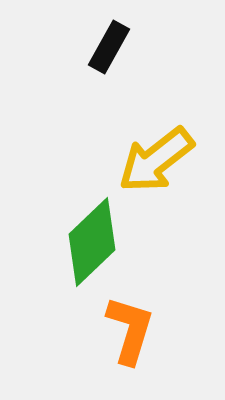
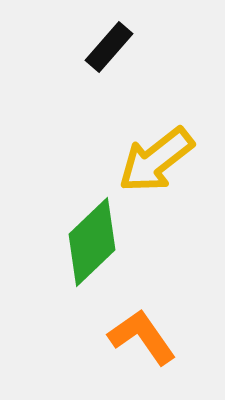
black rectangle: rotated 12 degrees clockwise
orange L-shape: moved 12 px right, 7 px down; rotated 52 degrees counterclockwise
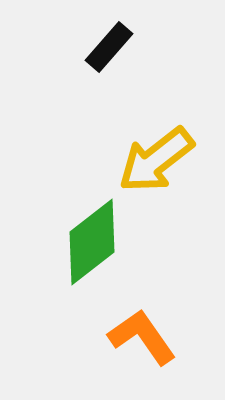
green diamond: rotated 6 degrees clockwise
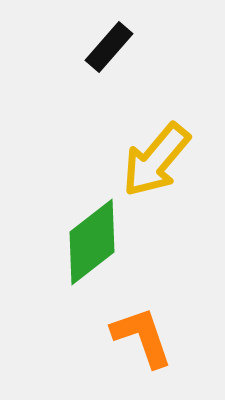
yellow arrow: rotated 12 degrees counterclockwise
orange L-shape: rotated 16 degrees clockwise
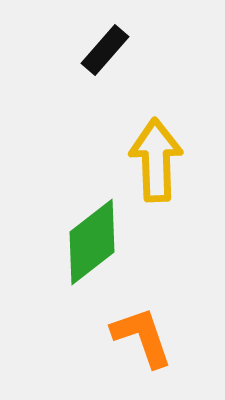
black rectangle: moved 4 px left, 3 px down
yellow arrow: rotated 138 degrees clockwise
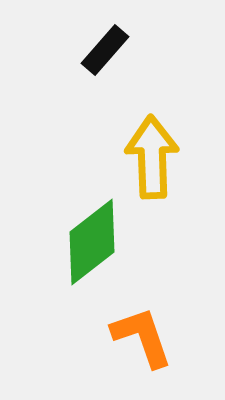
yellow arrow: moved 4 px left, 3 px up
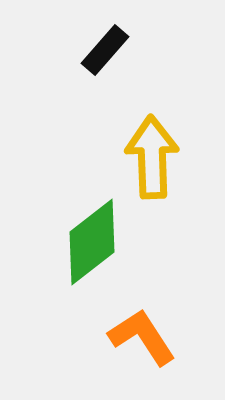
orange L-shape: rotated 14 degrees counterclockwise
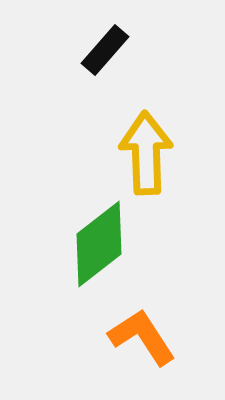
yellow arrow: moved 6 px left, 4 px up
green diamond: moved 7 px right, 2 px down
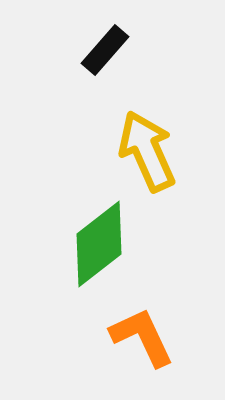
yellow arrow: moved 1 px right, 2 px up; rotated 22 degrees counterclockwise
orange L-shape: rotated 8 degrees clockwise
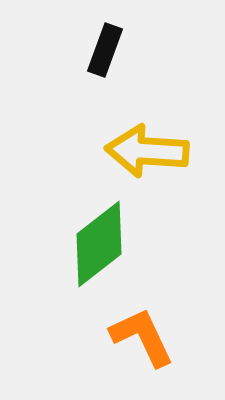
black rectangle: rotated 21 degrees counterclockwise
yellow arrow: rotated 62 degrees counterclockwise
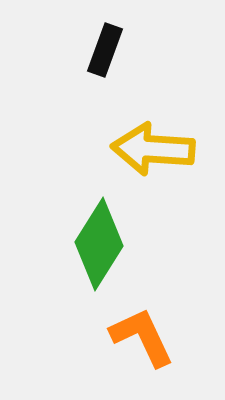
yellow arrow: moved 6 px right, 2 px up
green diamond: rotated 20 degrees counterclockwise
